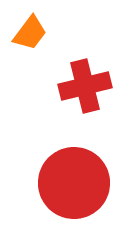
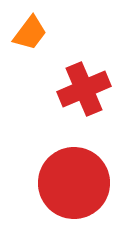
red cross: moved 1 px left, 3 px down; rotated 9 degrees counterclockwise
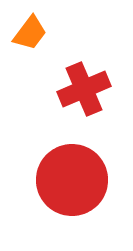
red circle: moved 2 px left, 3 px up
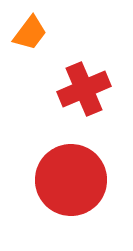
red circle: moved 1 px left
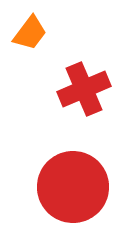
red circle: moved 2 px right, 7 px down
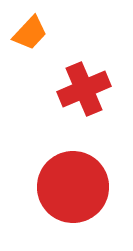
orange trapezoid: rotated 6 degrees clockwise
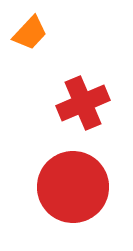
red cross: moved 1 px left, 14 px down
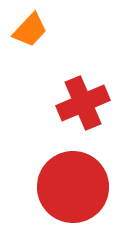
orange trapezoid: moved 3 px up
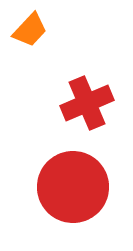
red cross: moved 4 px right
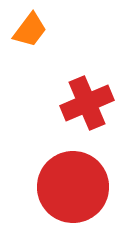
orange trapezoid: rotated 6 degrees counterclockwise
